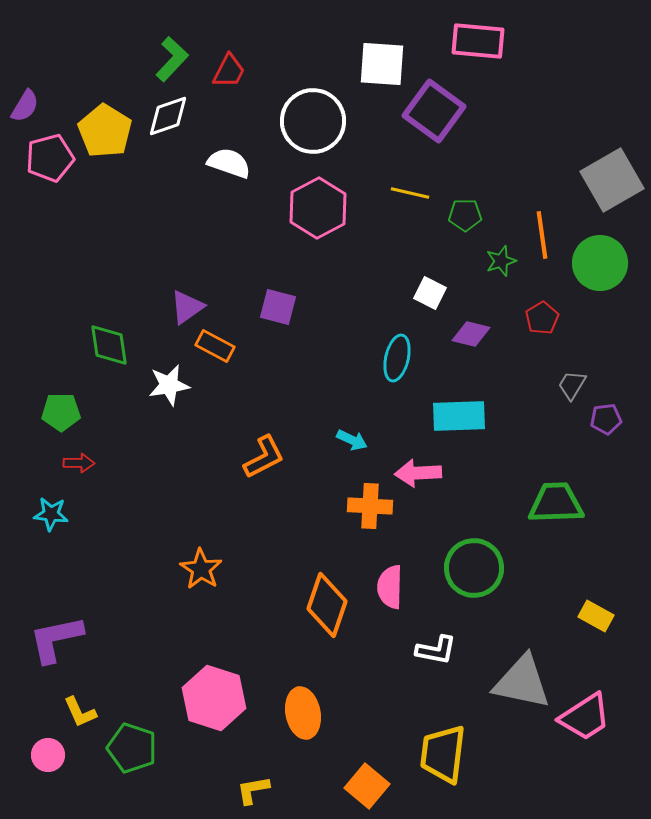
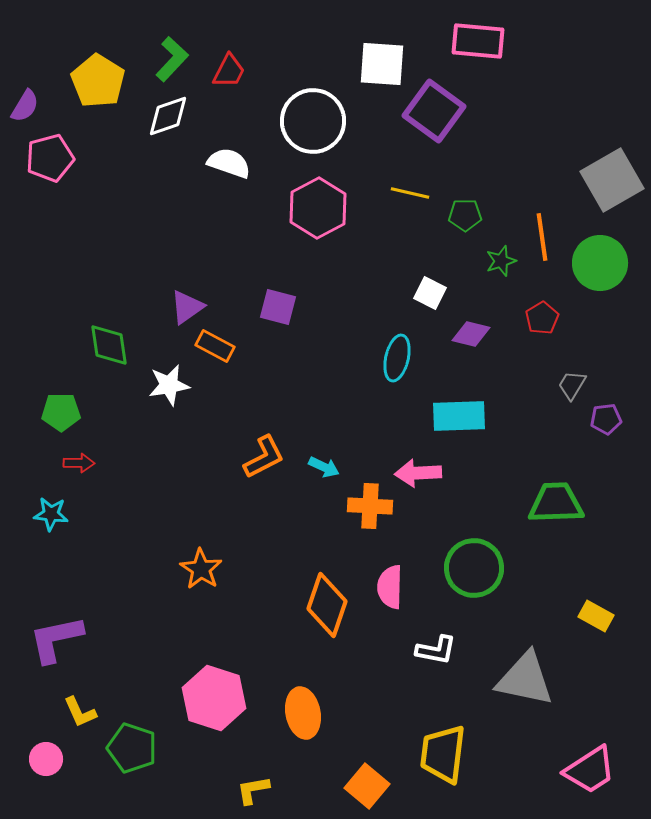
yellow pentagon at (105, 131): moved 7 px left, 50 px up
orange line at (542, 235): moved 2 px down
cyan arrow at (352, 440): moved 28 px left, 27 px down
gray triangle at (522, 682): moved 3 px right, 3 px up
pink trapezoid at (585, 717): moved 5 px right, 53 px down
pink circle at (48, 755): moved 2 px left, 4 px down
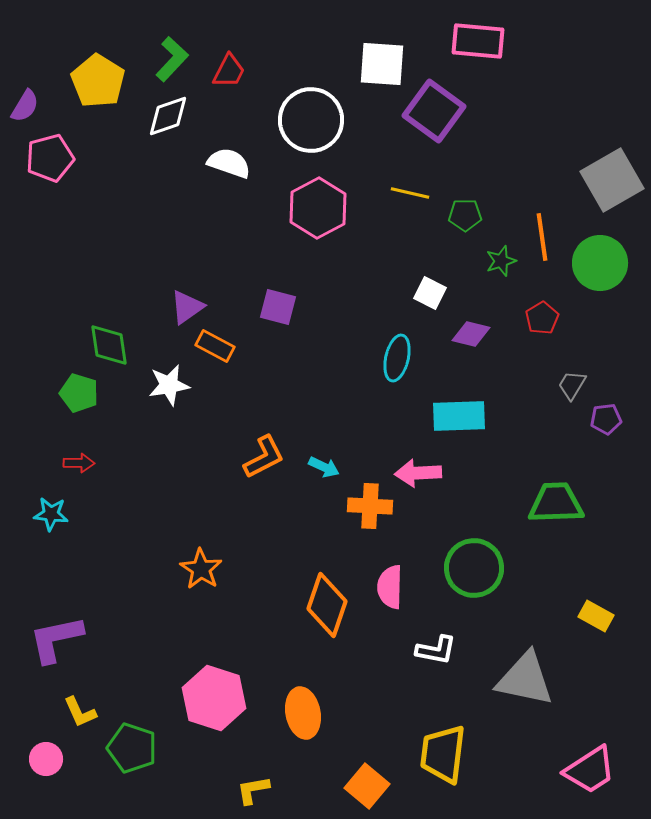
white circle at (313, 121): moved 2 px left, 1 px up
green pentagon at (61, 412): moved 18 px right, 19 px up; rotated 18 degrees clockwise
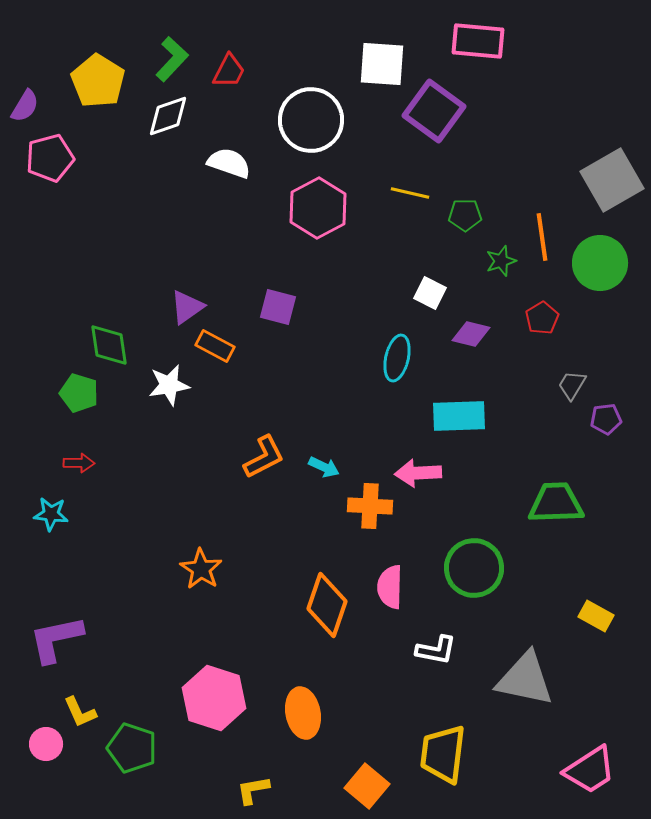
pink circle at (46, 759): moved 15 px up
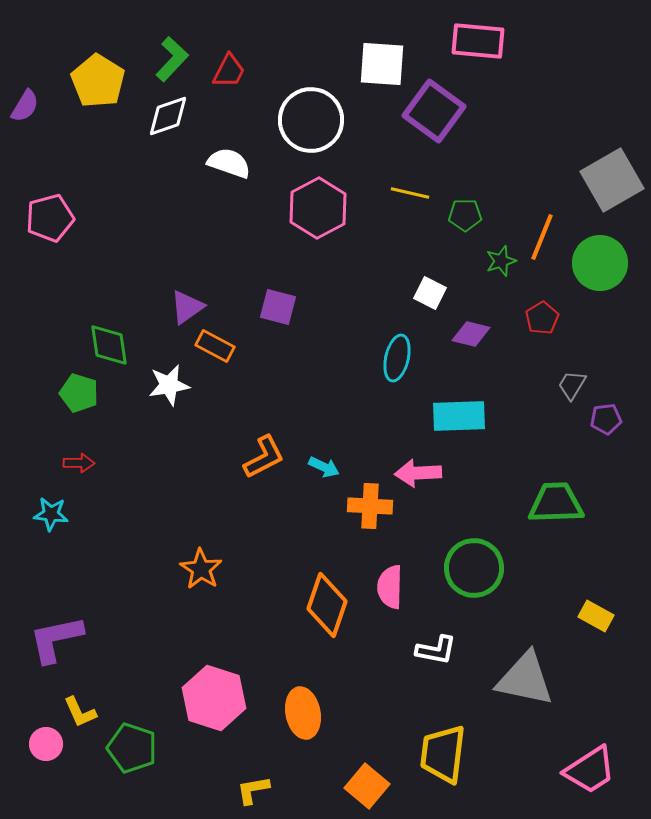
pink pentagon at (50, 158): moved 60 px down
orange line at (542, 237): rotated 30 degrees clockwise
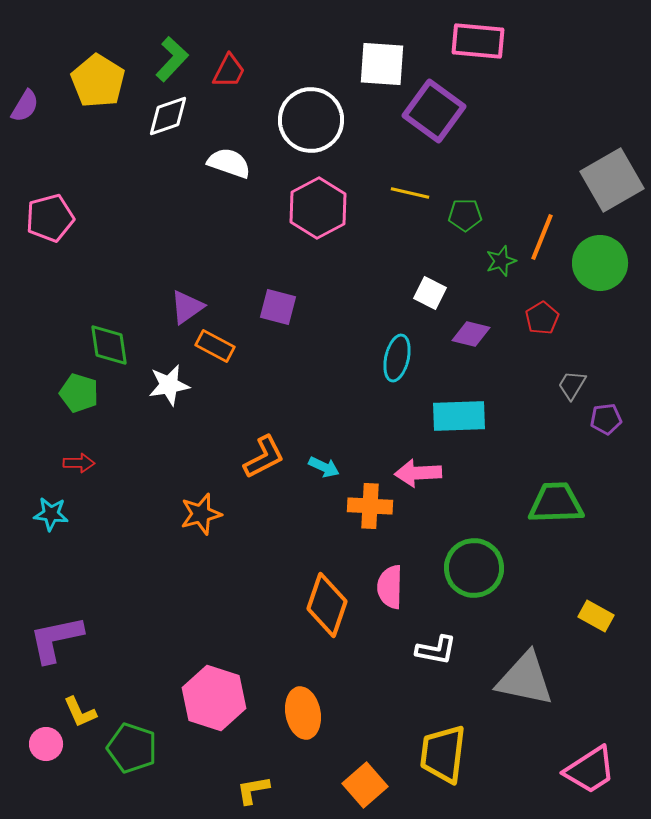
orange star at (201, 569): moved 55 px up; rotated 24 degrees clockwise
orange square at (367, 786): moved 2 px left, 1 px up; rotated 9 degrees clockwise
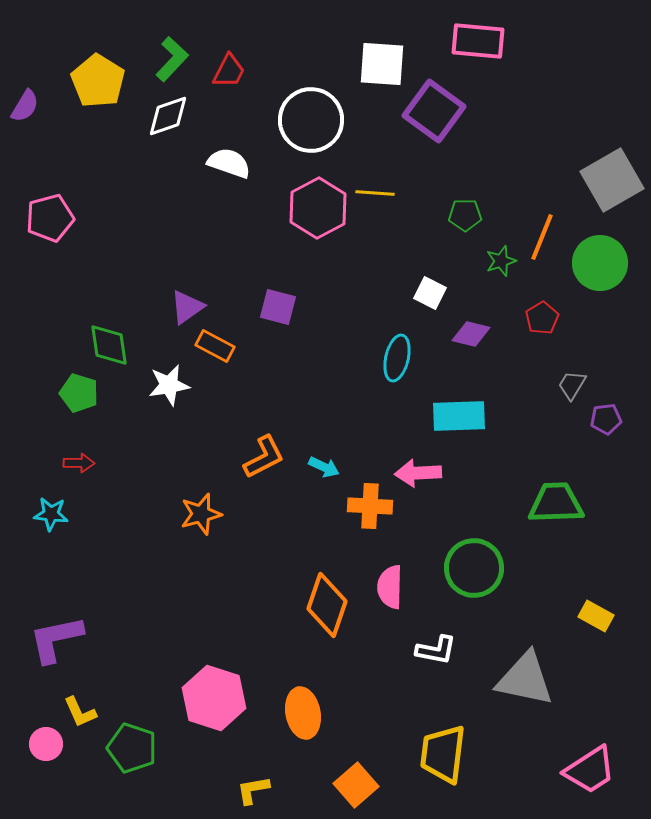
yellow line at (410, 193): moved 35 px left; rotated 9 degrees counterclockwise
orange square at (365, 785): moved 9 px left
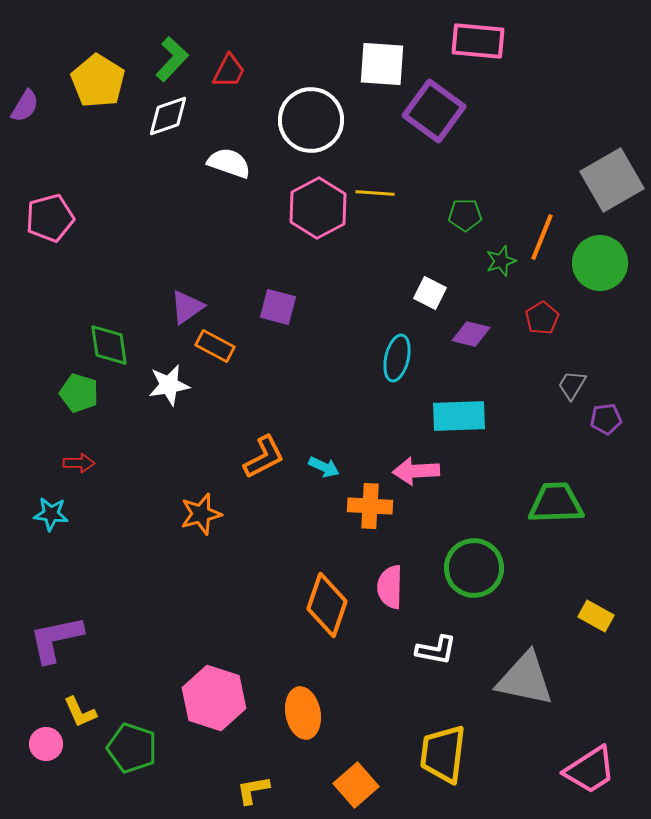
pink arrow at (418, 473): moved 2 px left, 2 px up
